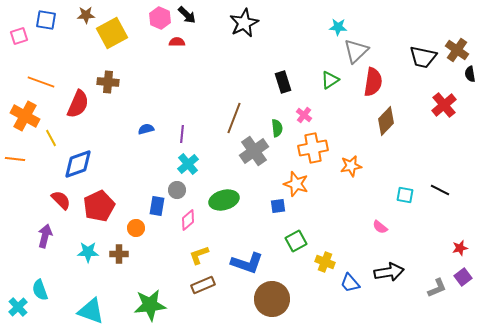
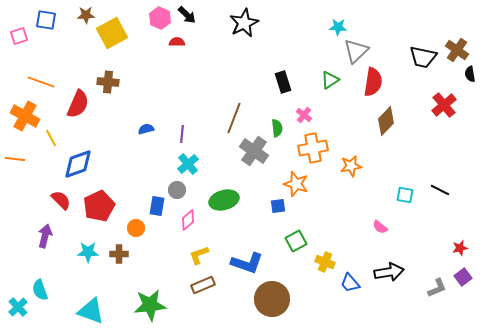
gray cross at (254, 151): rotated 20 degrees counterclockwise
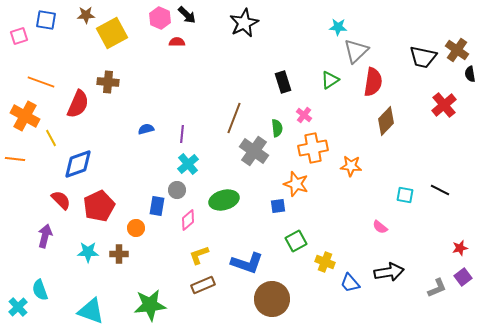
orange star at (351, 166): rotated 15 degrees clockwise
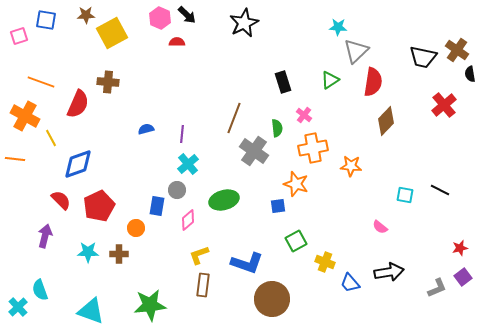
brown rectangle at (203, 285): rotated 60 degrees counterclockwise
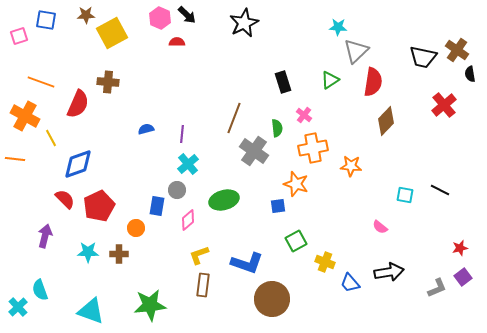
red semicircle at (61, 200): moved 4 px right, 1 px up
